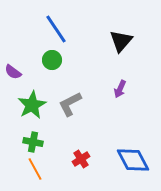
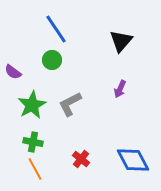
red cross: rotated 18 degrees counterclockwise
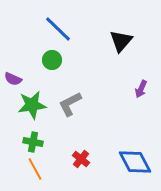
blue line: moved 2 px right; rotated 12 degrees counterclockwise
purple semicircle: moved 7 px down; rotated 12 degrees counterclockwise
purple arrow: moved 21 px right
green star: rotated 20 degrees clockwise
blue diamond: moved 2 px right, 2 px down
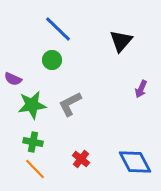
orange line: rotated 15 degrees counterclockwise
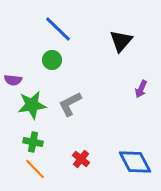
purple semicircle: moved 1 px down; rotated 18 degrees counterclockwise
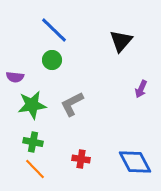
blue line: moved 4 px left, 1 px down
purple semicircle: moved 2 px right, 3 px up
gray L-shape: moved 2 px right
red cross: rotated 30 degrees counterclockwise
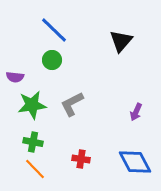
purple arrow: moved 5 px left, 23 px down
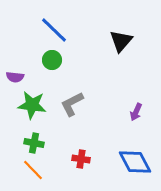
green star: rotated 16 degrees clockwise
green cross: moved 1 px right, 1 px down
orange line: moved 2 px left, 1 px down
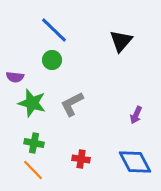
green star: moved 2 px up; rotated 8 degrees clockwise
purple arrow: moved 3 px down
